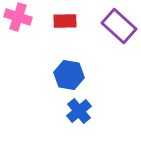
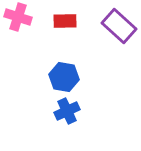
blue hexagon: moved 5 px left, 2 px down
blue cross: moved 12 px left; rotated 15 degrees clockwise
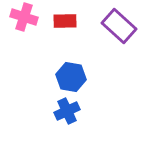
pink cross: moved 6 px right
blue hexagon: moved 7 px right
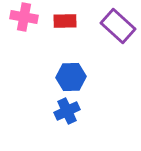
pink cross: rotated 8 degrees counterclockwise
purple rectangle: moved 1 px left
blue hexagon: rotated 12 degrees counterclockwise
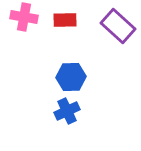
red rectangle: moved 1 px up
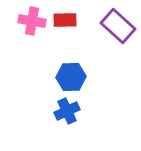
pink cross: moved 8 px right, 4 px down
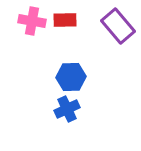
purple rectangle: rotated 8 degrees clockwise
blue cross: moved 2 px up
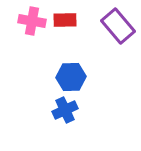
blue cross: moved 2 px left, 1 px down
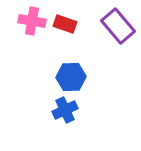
red rectangle: moved 4 px down; rotated 20 degrees clockwise
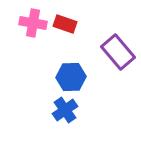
pink cross: moved 1 px right, 2 px down
purple rectangle: moved 26 px down
blue cross: rotated 10 degrees counterclockwise
